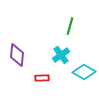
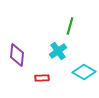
cyan cross: moved 3 px left, 4 px up
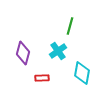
purple diamond: moved 6 px right, 2 px up; rotated 10 degrees clockwise
cyan diamond: moved 2 px left, 1 px down; rotated 70 degrees clockwise
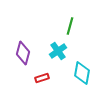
red rectangle: rotated 16 degrees counterclockwise
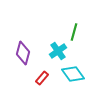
green line: moved 4 px right, 6 px down
cyan diamond: moved 9 px left, 1 px down; rotated 45 degrees counterclockwise
red rectangle: rotated 32 degrees counterclockwise
